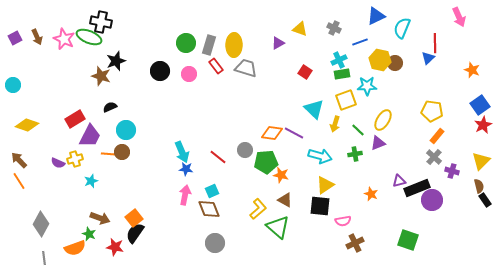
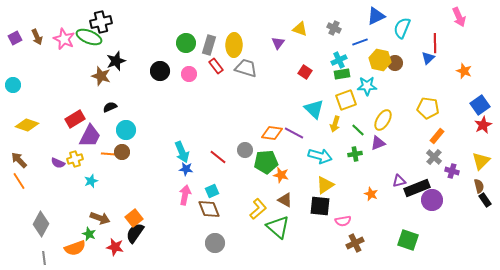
black cross at (101, 22): rotated 25 degrees counterclockwise
purple triangle at (278, 43): rotated 24 degrees counterclockwise
orange star at (472, 70): moved 8 px left, 1 px down
yellow pentagon at (432, 111): moved 4 px left, 3 px up
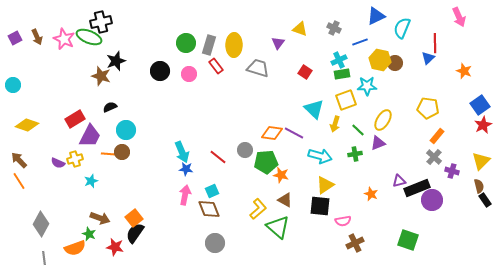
gray trapezoid at (246, 68): moved 12 px right
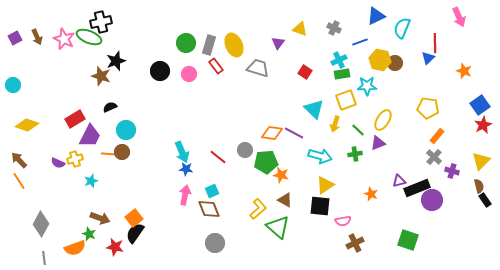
yellow ellipse at (234, 45): rotated 25 degrees counterclockwise
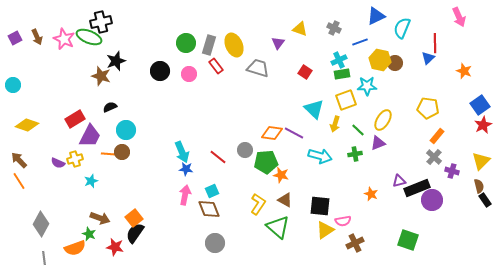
yellow triangle at (325, 185): moved 45 px down
yellow L-shape at (258, 209): moved 5 px up; rotated 15 degrees counterclockwise
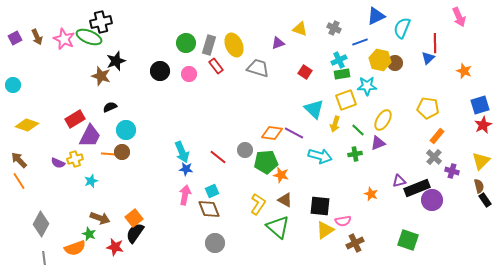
purple triangle at (278, 43): rotated 32 degrees clockwise
blue square at (480, 105): rotated 18 degrees clockwise
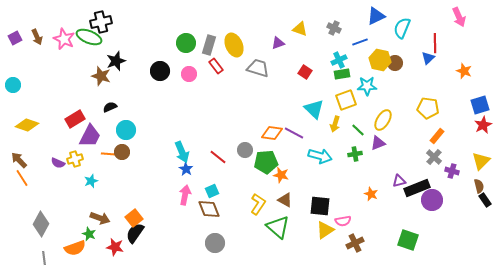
blue star at (186, 169): rotated 24 degrees clockwise
orange line at (19, 181): moved 3 px right, 3 px up
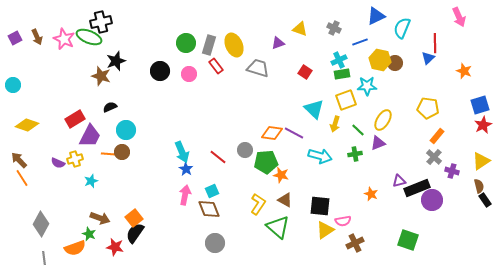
yellow triangle at (481, 161): rotated 12 degrees clockwise
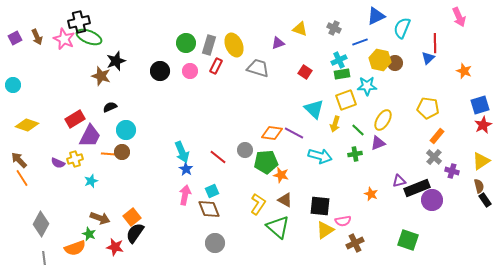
black cross at (101, 22): moved 22 px left
red rectangle at (216, 66): rotated 63 degrees clockwise
pink circle at (189, 74): moved 1 px right, 3 px up
orange square at (134, 218): moved 2 px left, 1 px up
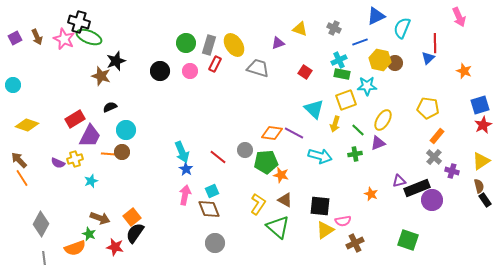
black cross at (79, 22): rotated 30 degrees clockwise
yellow ellipse at (234, 45): rotated 10 degrees counterclockwise
red rectangle at (216, 66): moved 1 px left, 2 px up
green rectangle at (342, 74): rotated 21 degrees clockwise
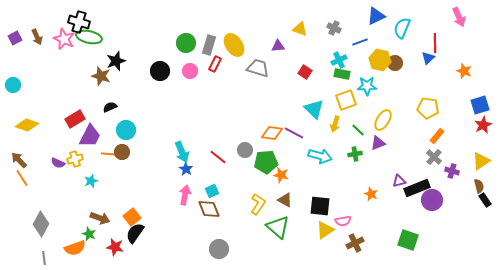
green ellipse at (89, 37): rotated 10 degrees counterclockwise
purple triangle at (278, 43): moved 3 px down; rotated 16 degrees clockwise
gray circle at (215, 243): moved 4 px right, 6 px down
